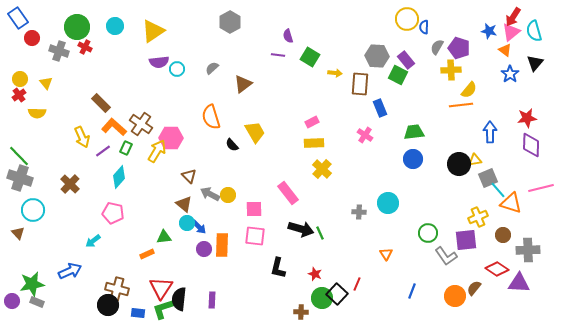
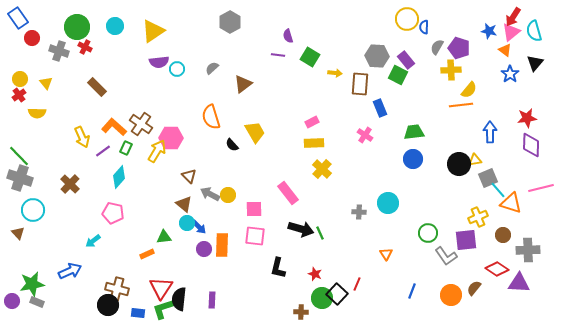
brown rectangle at (101, 103): moved 4 px left, 16 px up
orange circle at (455, 296): moved 4 px left, 1 px up
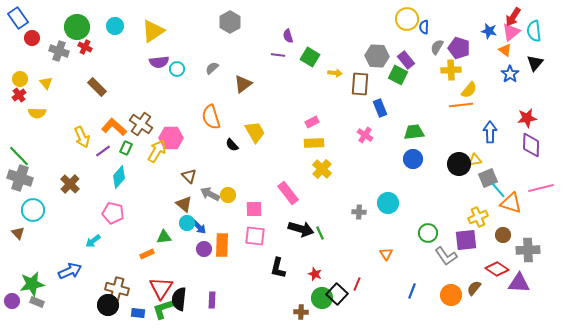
cyan semicircle at (534, 31): rotated 10 degrees clockwise
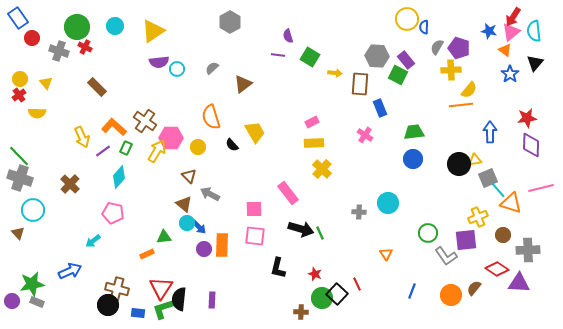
brown cross at (141, 124): moved 4 px right, 3 px up
yellow circle at (228, 195): moved 30 px left, 48 px up
red line at (357, 284): rotated 48 degrees counterclockwise
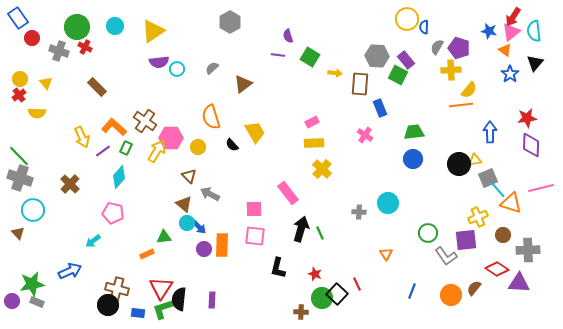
black arrow at (301, 229): rotated 90 degrees counterclockwise
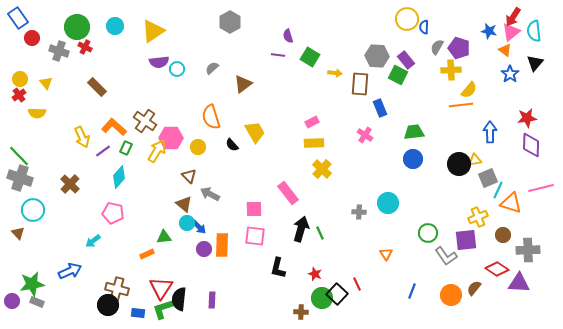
cyan line at (498, 190): rotated 66 degrees clockwise
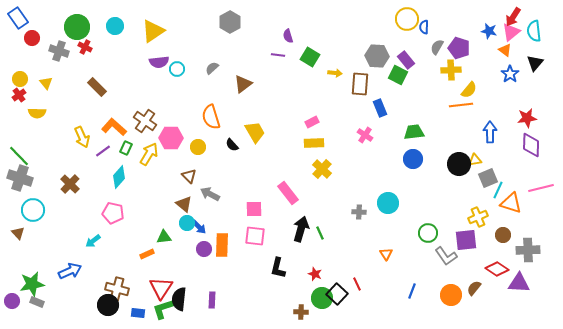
yellow arrow at (157, 151): moved 8 px left, 3 px down
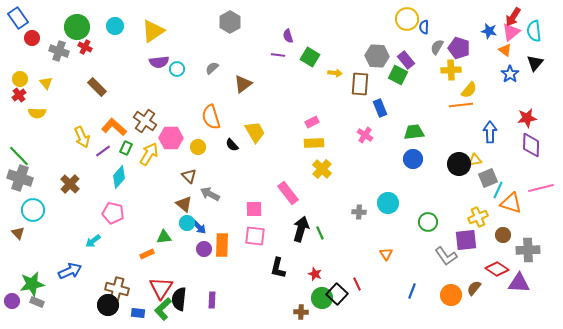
green circle at (428, 233): moved 11 px up
green L-shape at (163, 309): rotated 25 degrees counterclockwise
